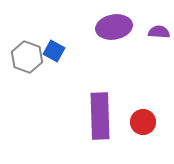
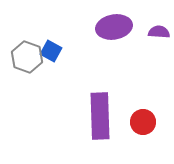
blue square: moved 3 px left
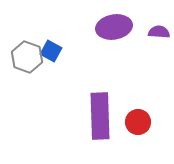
red circle: moved 5 px left
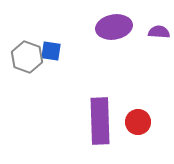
blue square: rotated 20 degrees counterclockwise
purple rectangle: moved 5 px down
